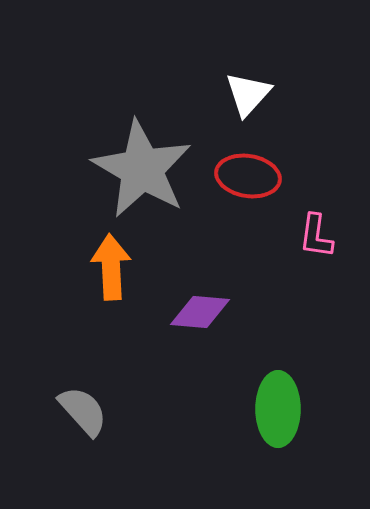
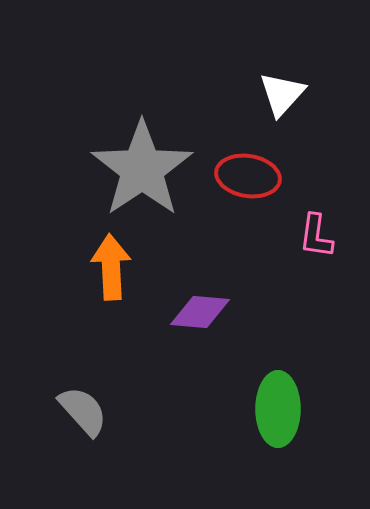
white triangle: moved 34 px right
gray star: rotated 8 degrees clockwise
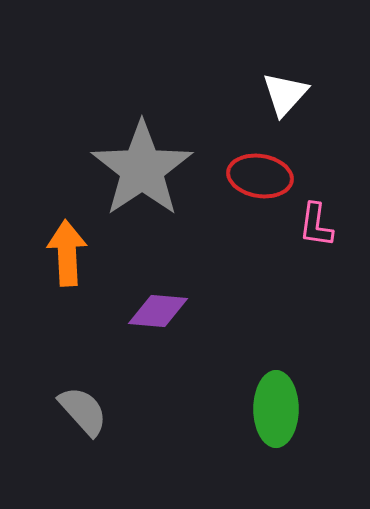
white triangle: moved 3 px right
red ellipse: moved 12 px right
pink L-shape: moved 11 px up
orange arrow: moved 44 px left, 14 px up
purple diamond: moved 42 px left, 1 px up
green ellipse: moved 2 px left
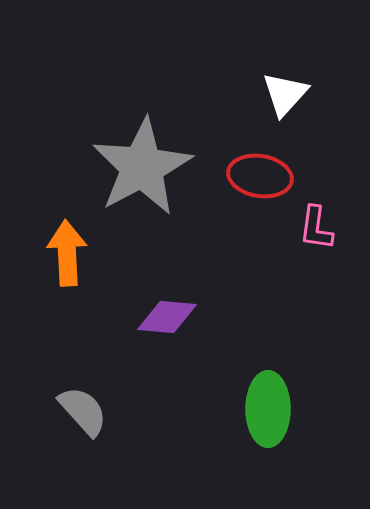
gray star: moved 2 px up; rotated 6 degrees clockwise
pink L-shape: moved 3 px down
purple diamond: moved 9 px right, 6 px down
green ellipse: moved 8 px left
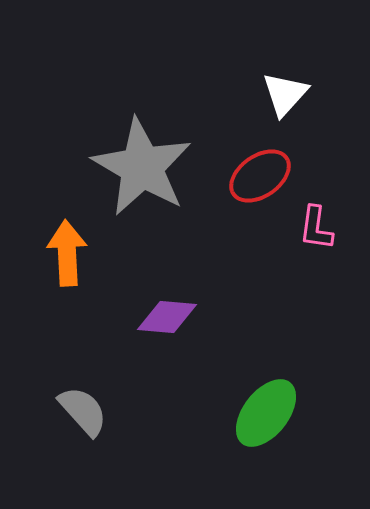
gray star: rotated 14 degrees counterclockwise
red ellipse: rotated 44 degrees counterclockwise
green ellipse: moved 2 px left, 4 px down; rotated 38 degrees clockwise
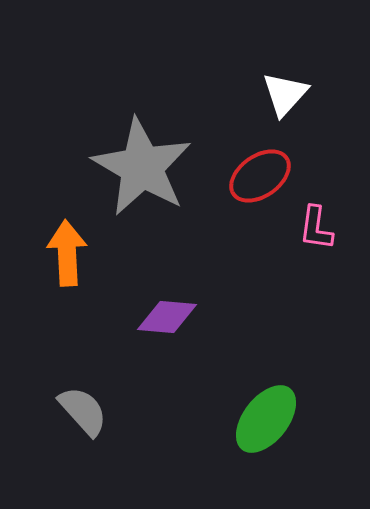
green ellipse: moved 6 px down
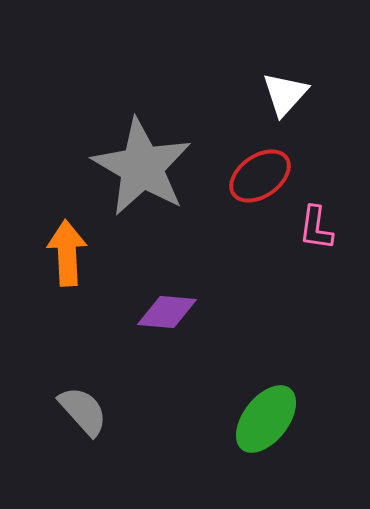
purple diamond: moved 5 px up
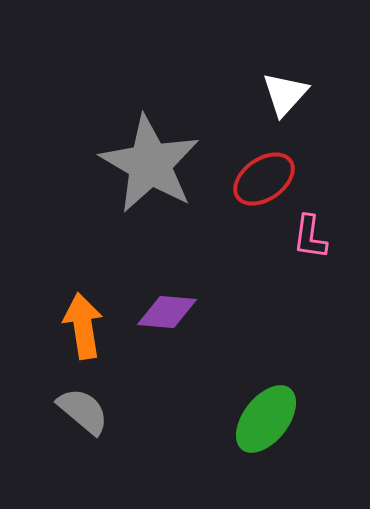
gray star: moved 8 px right, 3 px up
red ellipse: moved 4 px right, 3 px down
pink L-shape: moved 6 px left, 9 px down
orange arrow: moved 16 px right, 73 px down; rotated 6 degrees counterclockwise
gray semicircle: rotated 8 degrees counterclockwise
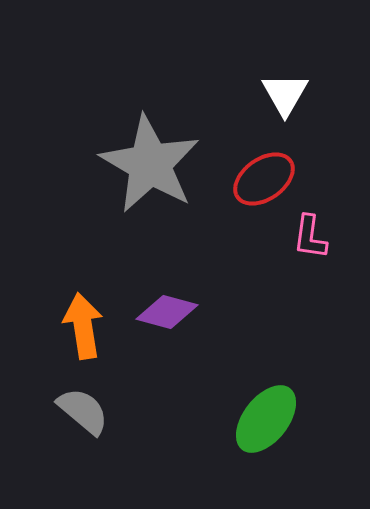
white triangle: rotated 12 degrees counterclockwise
purple diamond: rotated 10 degrees clockwise
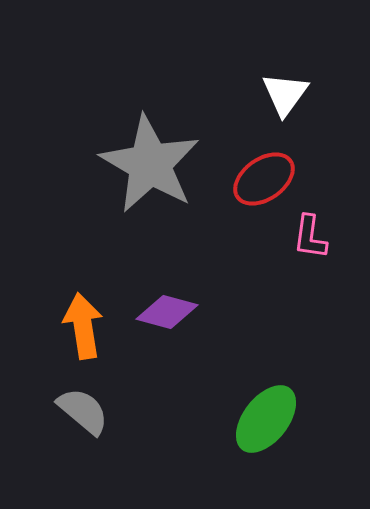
white triangle: rotated 6 degrees clockwise
